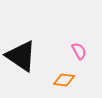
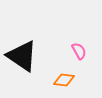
black triangle: moved 1 px right
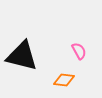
black triangle: rotated 20 degrees counterclockwise
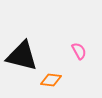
orange diamond: moved 13 px left
